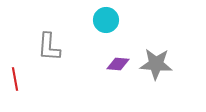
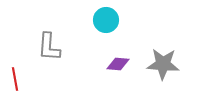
gray star: moved 7 px right
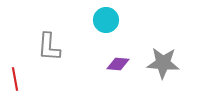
gray star: moved 1 px up
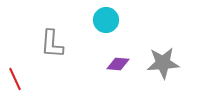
gray L-shape: moved 3 px right, 3 px up
gray star: rotated 8 degrees counterclockwise
red line: rotated 15 degrees counterclockwise
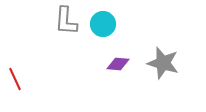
cyan circle: moved 3 px left, 4 px down
gray L-shape: moved 14 px right, 23 px up
gray star: rotated 20 degrees clockwise
